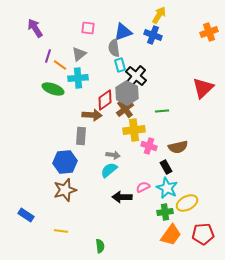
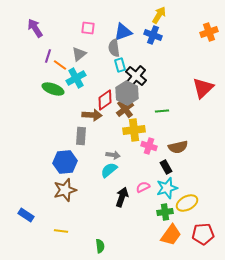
cyan cross: moved 2 px left; rotated 24 degrees counterclockwise
cyan star: rotated 30 degrees clockwise
black arrow: rotated 108 degrees clockwise
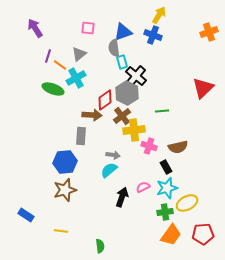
cyan rectangle: moved 2 px right, 3 px up
brown cross: moved 3 px left, 7 px down
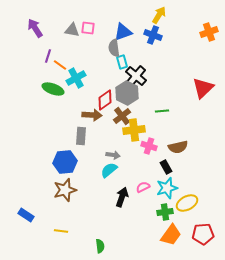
gray triangle: moved 7 px left, 24 px up; rotated 49 degrees clockwise
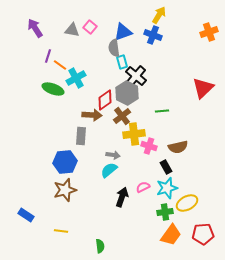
pink square: moved 2 px right, 1 px up; rotated 32 degrees clockwise
yellow cross: moved 4 px down
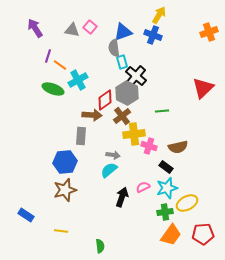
cyan cross: moved 2 px right, 2 px down
black rectangle: rotated 24 degrees counterclockwise
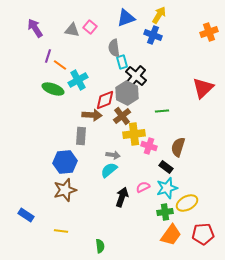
blue triangle: moved 3 px right, 14 px up
red diamond: rotated 15 degrees clockwise
brown semicircle: rotated 120 degrees clockwise
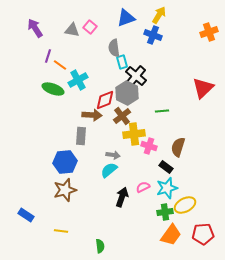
yellow ellipse: moved 2 px left, 2 px down
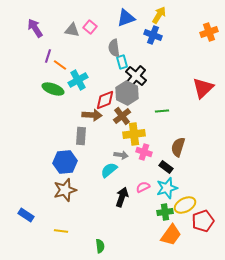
pink cross: moved 5 px left, 6 px down
gray arrow: moved 8 px right
red pentagon: moved 13 px up; rotated 15 degrees counterclockwise
